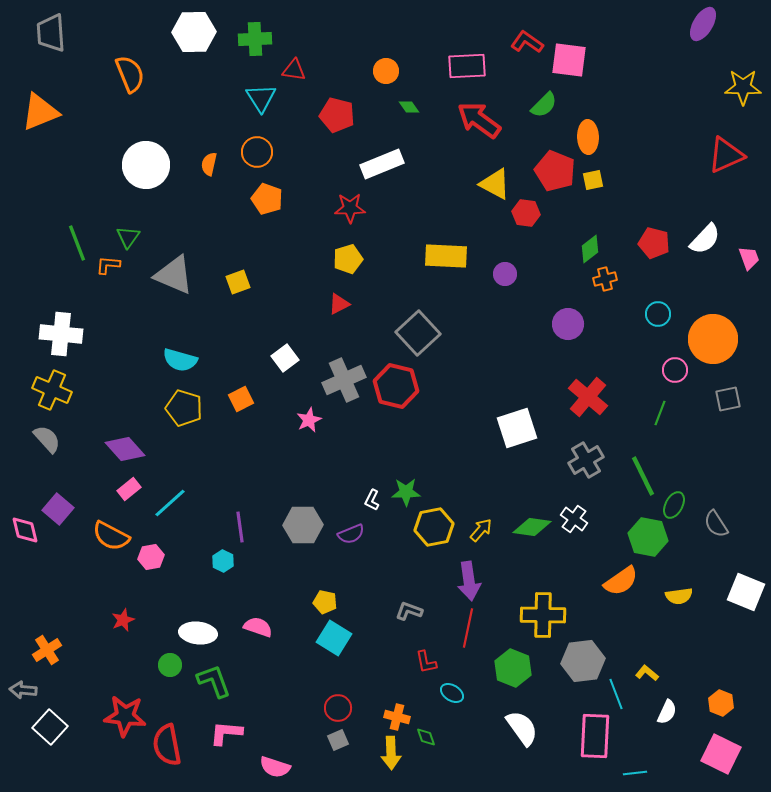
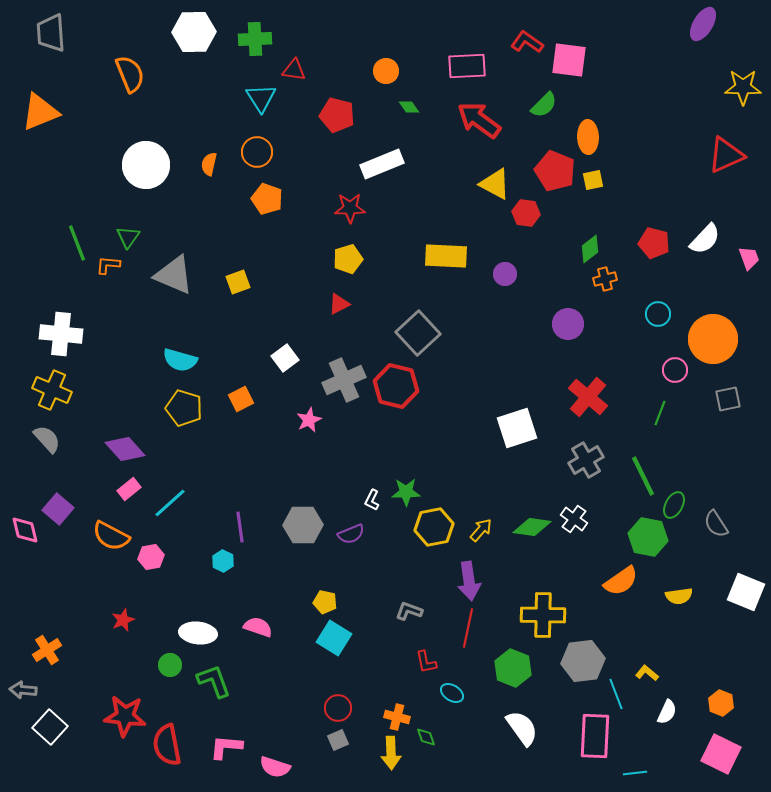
pink L-shape at (226, 733): moved 14 px down
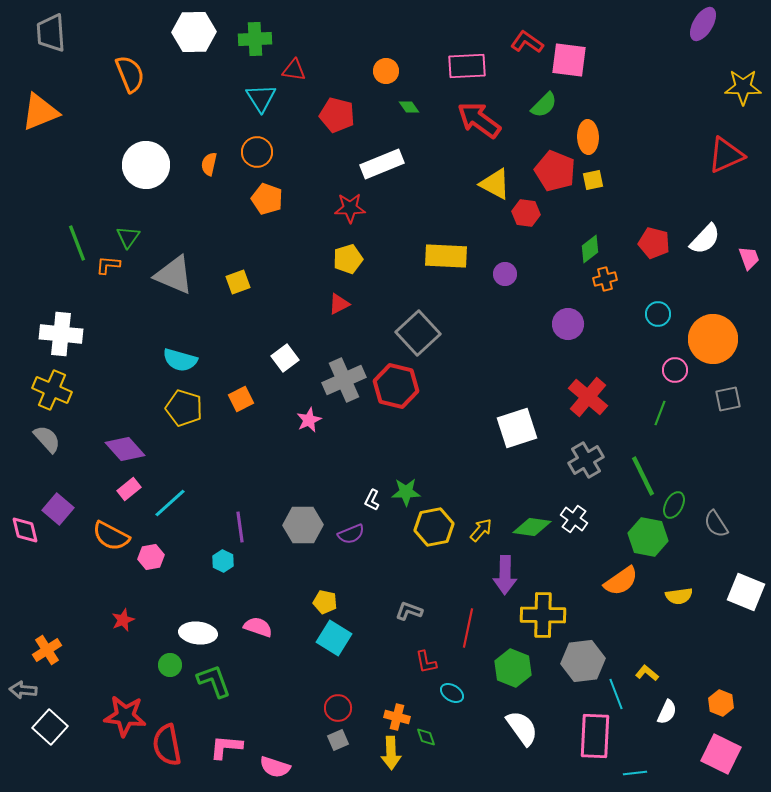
purple arrow at (469, 581): moved 36 px right, 6 px up; rotated 9 degrees clockwise
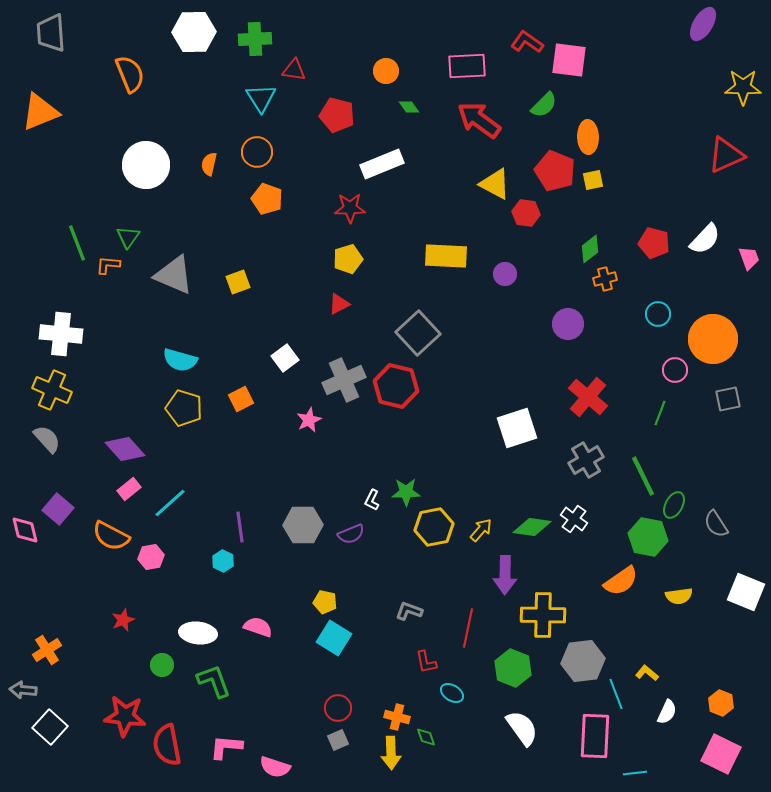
green circle at (170, 665): moved 8 px left
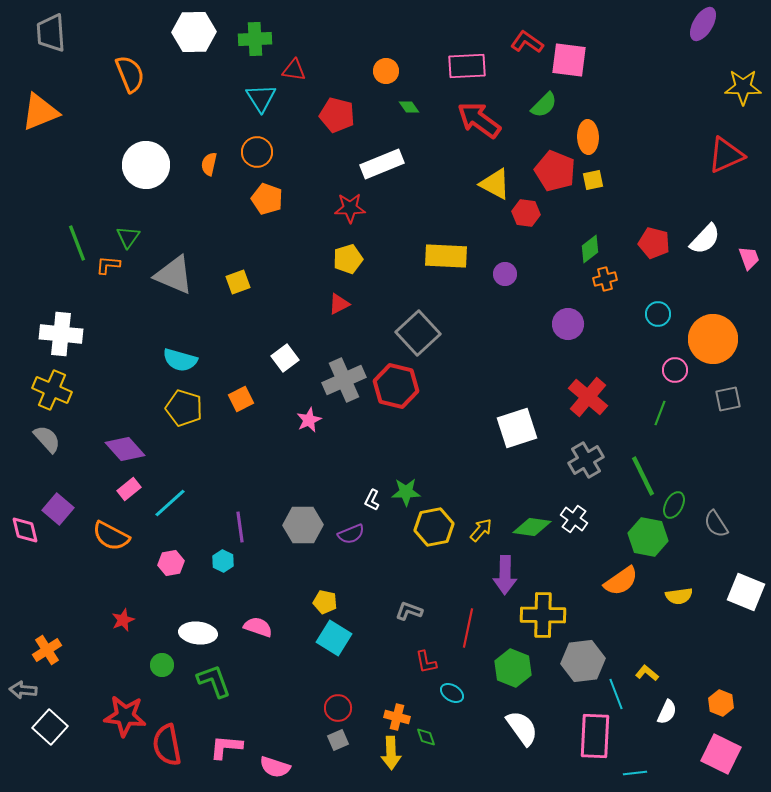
pink hexagon at (151, 557): moved 20 px right, 6 px down
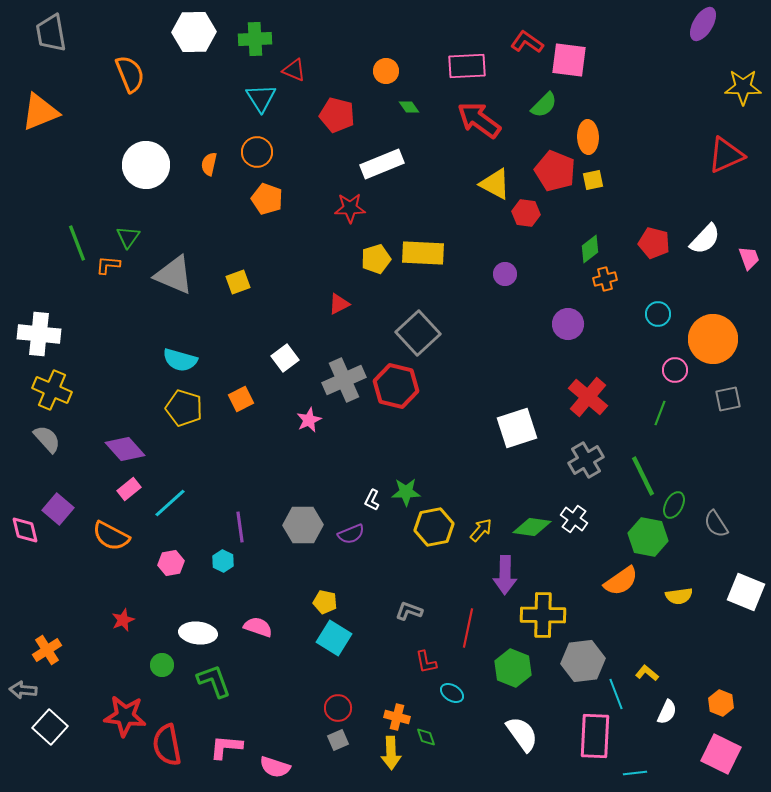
gray trapezoid at (51, 33): rotated 6 degrees counterclockwise
red triangle at (294, 70): rotated 15 degrees clockwise
yellow rectangle at (446, 256): moved 23 px left, 3 px up
yellow pentagon at (348, 259): moved 28 px right
white cross at (61, 334): moved 22 px left
white semicircle at (522, 728): moved 6 px down
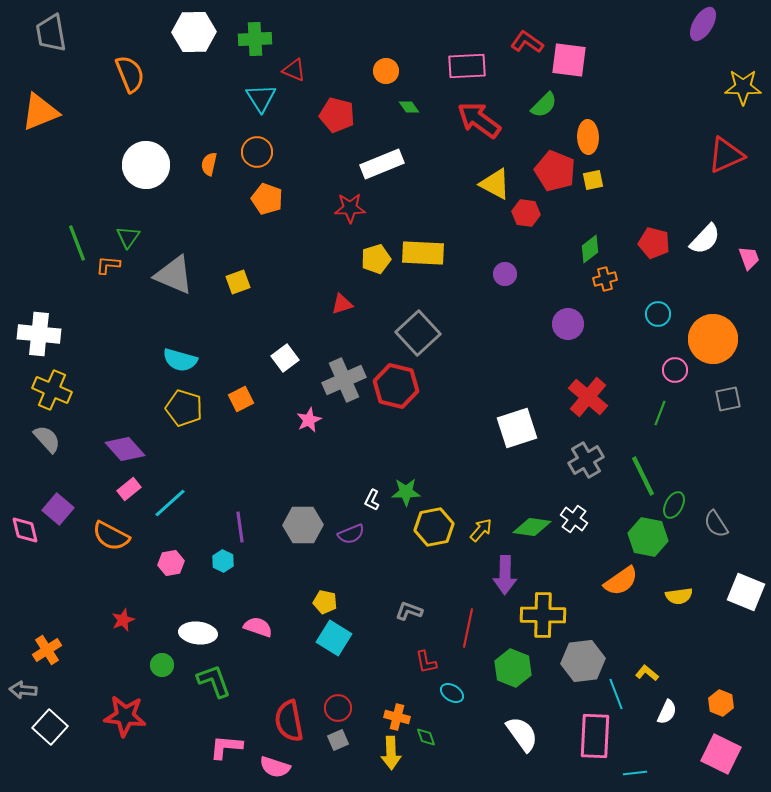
red triangle at (339, 304): moved 3 px right; rotated 10 degrees clockwise
red semicircle at (167, 745): moved 122 px right, 24 px up
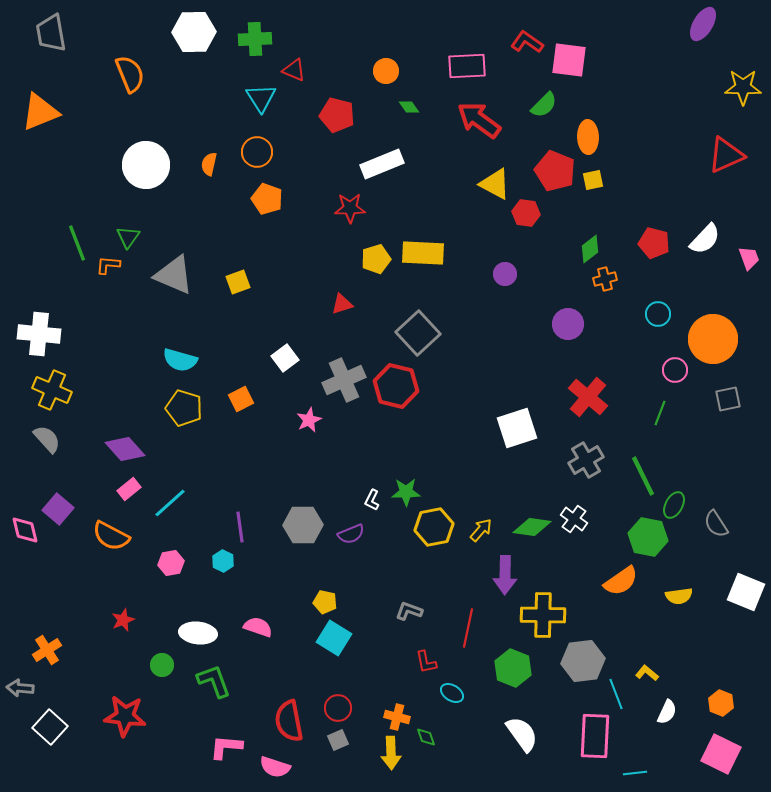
gray arrow at (23, 690): moved 3 px left, 2 px up
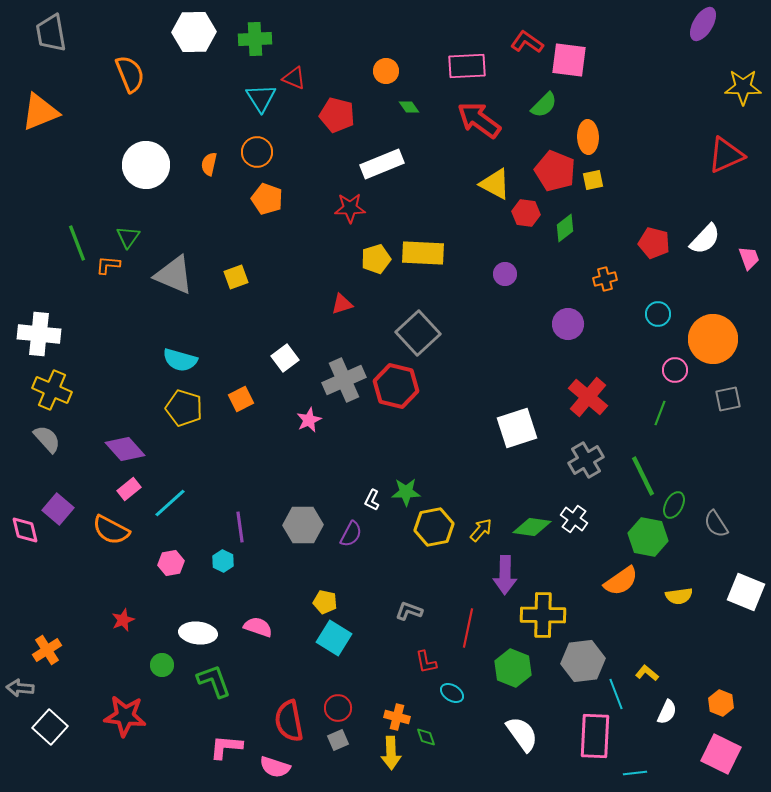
red triangle at (294, 70): moved 8 px down
green diamond at (590, 249): moved 25 px left, 21 px up
yellow square at (238, 282): moved 2 px left, 5 px up
purple semicircle at (351, 534): rotated 40 degrees counterclockwise
orange semicircle at (111, 536): moved 6 px up
